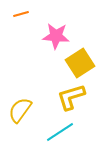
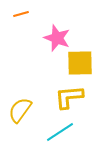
pink star: moved 1 px right, 2 px down; rotated 16 degrees clockwise
yellow square: rotated 32 degrees clockwise
yellow L-shape: moved 2 px left; rotated 12 degrees clockwise
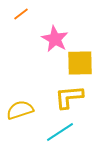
orange line: rotated 21 degrees counterclockwise
pink star: moved 2 px left, 1 px down; rotated 8 degrees clockwise
yellow semicircle: rotated 36 degrees clockwise
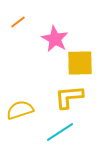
orange line: moved 3 px left, 8 px down
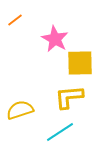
orange line: moved 3 px left, 2 px up
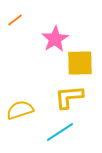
pink star: rotated 12 degrees clockwise
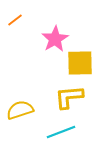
cyan line: moved 1 px right; rotated 12 degrees clockwise
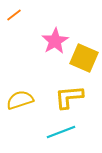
orange line: moved 1 px left, 5 px up
pink star: moved 2 px down
yellow square: moved 4 px right, 5 px up; rotated 24 degrees clockwise
yellow semicircle: moved 10 px up
